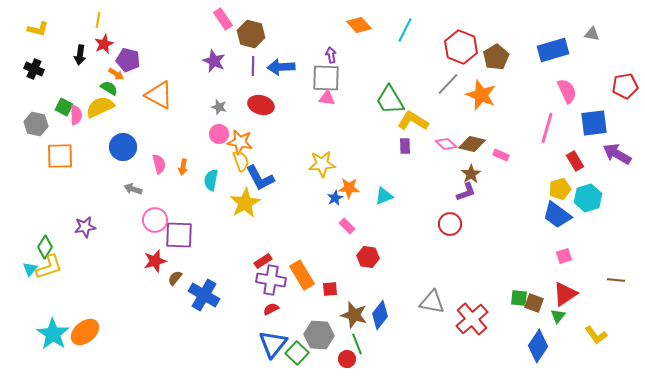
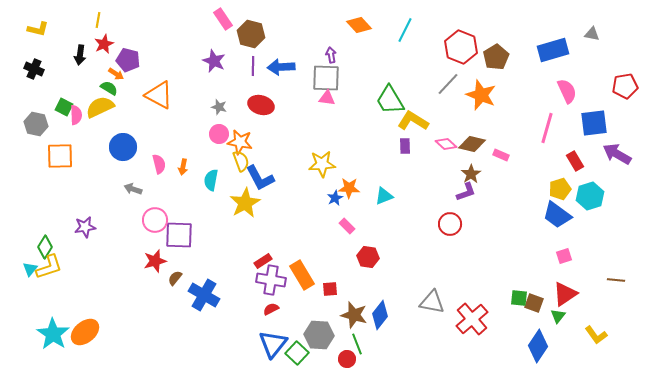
cyan hexagon at (588, 198): moved 2 px right, 2 px up
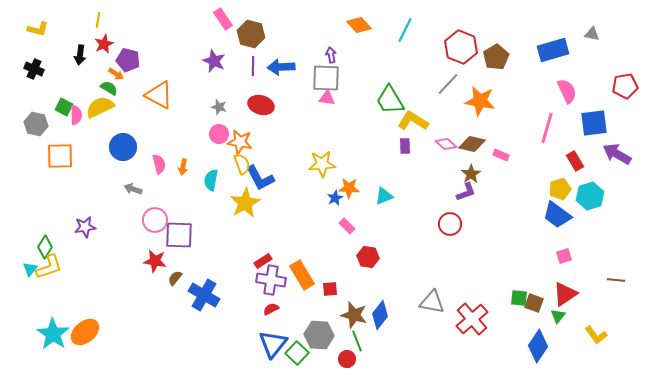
orange star at (481, 95): moved 1 px left, 6 px down; rotated 12 degrees counterclockwise
yellow semicircle at (241, 161): moved 1 px right, 3 px down
red star at (155, 261): rotated 25 degrees clockwise
green line at (357, 344): moved 3 px up
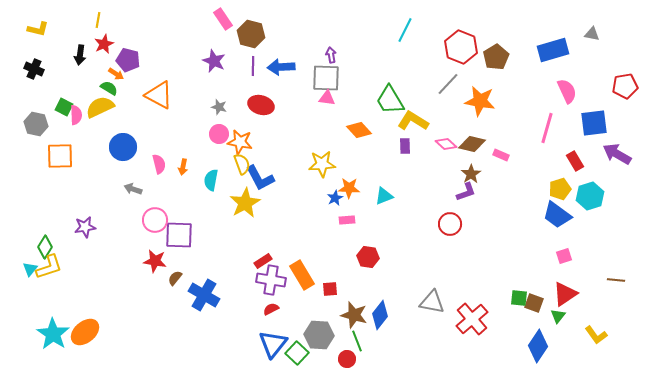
orange diamond at (359, 25): moved 105 px down
pink rectangle at (347, 226): moved 6 px up; rotated 49 degrees counterclockwise
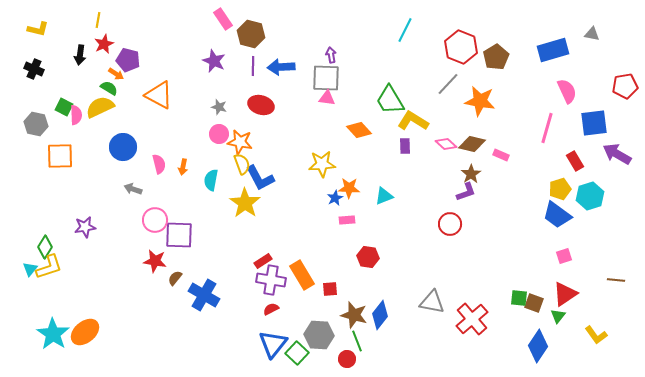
yellow star at (245, 203): rotated 8 degrees counterclockwise
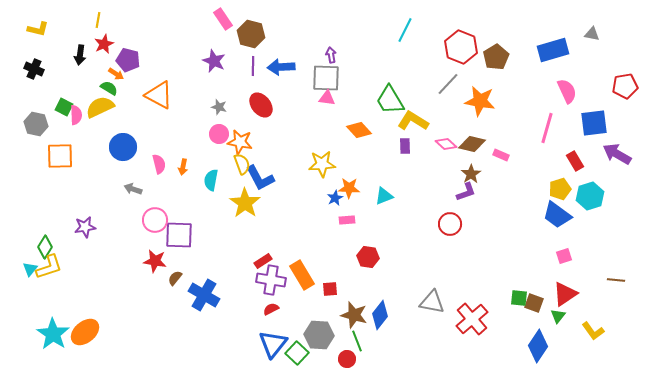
red ellipse at (261, 105): rotated 35 degrees clockwise
yellow L-shape at (596, 335): moved 3 px left, 4 px up
